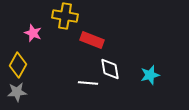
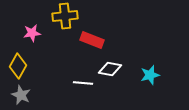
yellow cross: rotated 15 degrees counterclockwise
pink star: moved 1 px left; rotated 30 degrees counterclockwise
yellow diamond: moved 1 px down
white diamond: rotated 70 degrees counterclockwise
white line: moved 5 px left
gray star: moved 4 px right, 3 px down; rotated 30 degrees clockwise
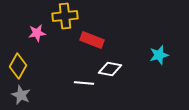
pink star: moved 5 px right
cyan star: moved 9 px right, 20 px up
white line: moved 1 px right
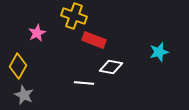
yellow cross: moved 9 px right; rotated 25 degrees clockwise
pink star: rotated 18 degrees counterclockwise
red rectangle: moved 2 px right
cyan star: moved 3 px up
white diamond: moved 1 px right, 2 px up
gray star: moved 3 px right
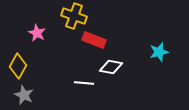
pink star: rotated 18 degrees counterclockwise
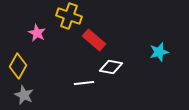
yellow cross: moved 5 px left
red rectangle: rotated 20 degrees clockwise
white line: rotated 12 degrees counterclockwise
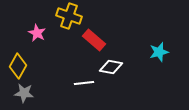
gray star: moved 2 px up; rotated 18 degrees counterclockwise
